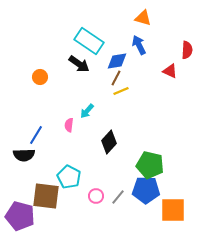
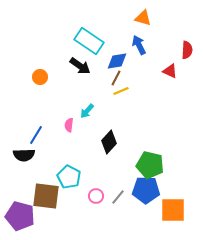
black arrow: moved 1 px right, 2 px down
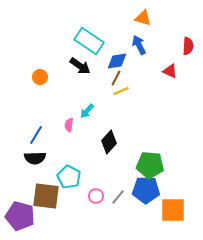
red semicircle: moved 1 px right, 4 px up
black semicircle: moved 11 px right, 3 px down
green pentagon: rotated 8 degrees counterclockwise
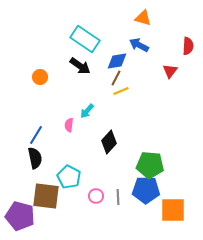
cyan rectangle: moved 4 px left, 2 px up
blue arrow: rotated 36 degrees counterclockwise
red triangle: rotated 42 degrees clockwise
black semicircle: rotated 100 degrees counterclockwise
gray line: rotated 42 degrees counterclockwise
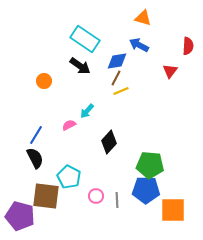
orange circle: moved 4 px right, 4 px down
pink semicircle: rotated 56 degrees clockwise
black semicircle: rotated 15 degrees counterclockwise
gray line: moved 1 px left, 3 px down
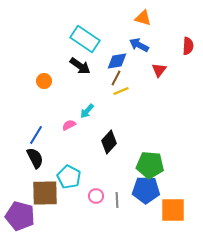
red triangle: moved 11 px left, 1 px up
brown square: moved 1 px left, 3 px up; rotated 8 degrees counterclockwise
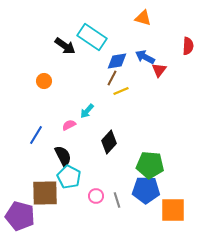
cyan rectangle: moved 7 px right, 2 px up
blue arrow: moved 6 px right, 12 px down
black arrow: moved 15 px left, 20 px up
brown line: moved 4 px left
black semicircle: moved 28 px right, 2 px up
gray line: rotated 14 degrees counterclockwise
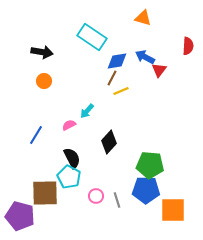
black arrow: moved 23 px left, 6 px down; rotated 25 degrees counterclockwise
black semicircle: moved 9 px right, 2 px down
